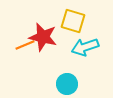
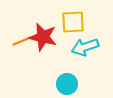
yellow square: moved 1 px down; rotated 20 degrees counterclockwise
orange line: moved 3 px left, 4 px up
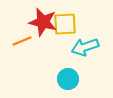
yellow square: moved 8 px left, 2 px down
red star: moved 15 px up
cyan circle: moved 1 px right, 5 px up
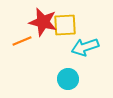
yellow square: moved 1 px down
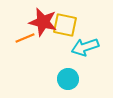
yellow square: rotated 15 degrees clockwise
orange line: moved 3 px right, 3 px up
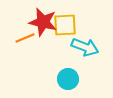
yellow square: rotated 15 degrees counterclockwise
cyan arrow: rotated 140 degrees counterclockwise
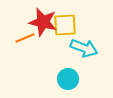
cyan arrow: moved 1 px left, 1 px down
